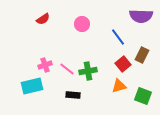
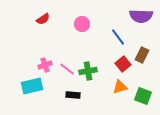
orange triangle: moved 1 px right, 1 px down
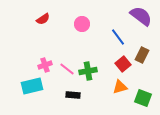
purple semicircle: rotated 145 degrees counterclockwise
green square: moved 2 px down
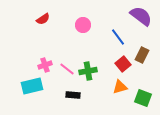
pink circle: moved 1 px right, 1 px down
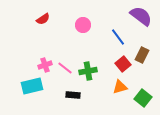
pink line: moved 2 px left, 1 px up
green square: rotated 18 degrees clockwise
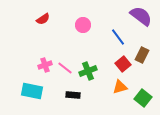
green cross: rotated 12 degrees counterclockwise
cyan rectangle: moved 5 px down; rotated 25 degrees clockwise
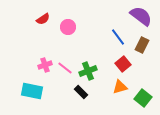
pink circle: moved 15 px left, 2 px down
brown rectangle: moved 10 px up
black rectangle: moved 8 px right, 3 px up; rotated 40 degrees clockwise
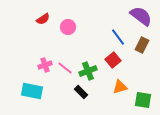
red square: moved 10 px left, 4 px up
green square: moved 2 px down; rotated 30 degrees counterclockwise
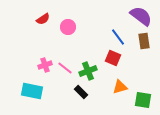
brown rectangle: moved 2 px right, 4 px up; rotated 35 degrees counterclockwise
red square: moved 2 px up; rotated 28 degrees counterclockwise
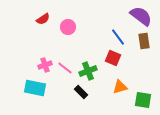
cyan rectangle: moved 3 px right, 3 px up
